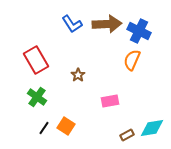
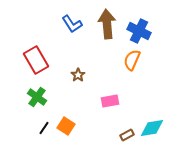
brown arrow: rotated 92 degrees counterclockwise
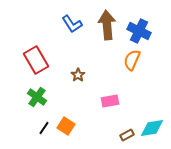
brown arrow: moved 1 px down
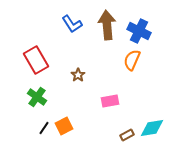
orange square: moved 2 px left; rotated 30 degrees clockwise
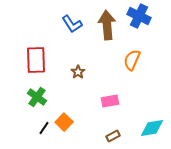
blue cross: moved 15 px up
red rectangle: rotated 28 degrees clockwise
brown star: moved 3 px up
orange square: moved 4 px up; rotated 18 degrees counterclockwise
brown rectangle: moved 14 px left, 1 px down
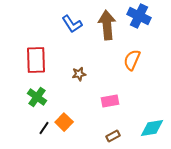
brown star: moved 1 px right, 2 px down; rotated 24 degrees clockwise
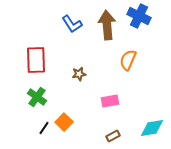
orange semicircle: moved 4 px left
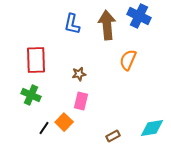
blue L-shape: rotated 45 degrees clockwise
green cross: moved 6 px left, 2 px up; rotated 12 degrees counterclockwise
pink rectangle: moved 29 px left; rotated 66 degrees counterclockwise
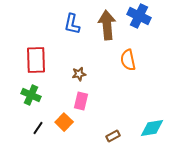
orange semicircle: rotated 35 degrees counterclockwise
black line: moved 6 px left
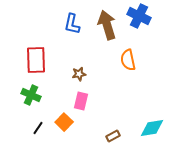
brown arrow: rotated 12 degrees counterclockwise
